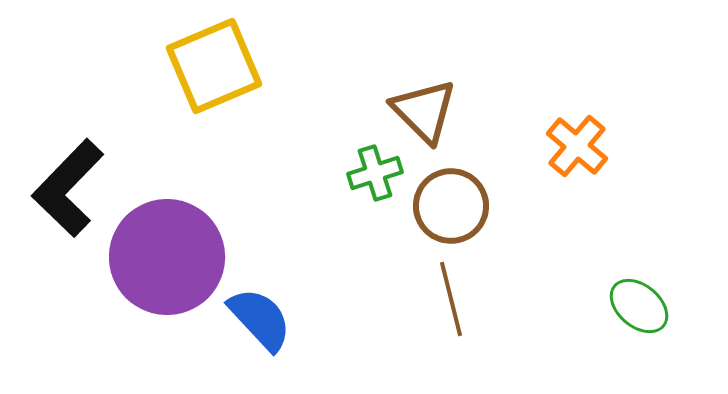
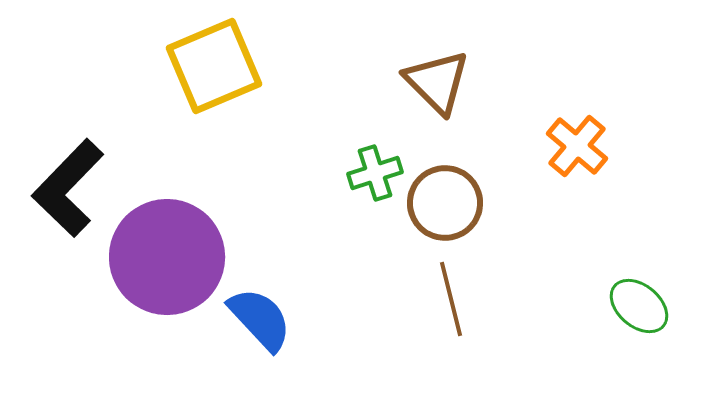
brown triangle: moved 13 px right, 29 px up
brown circle: moved 6 px left, 3 px up
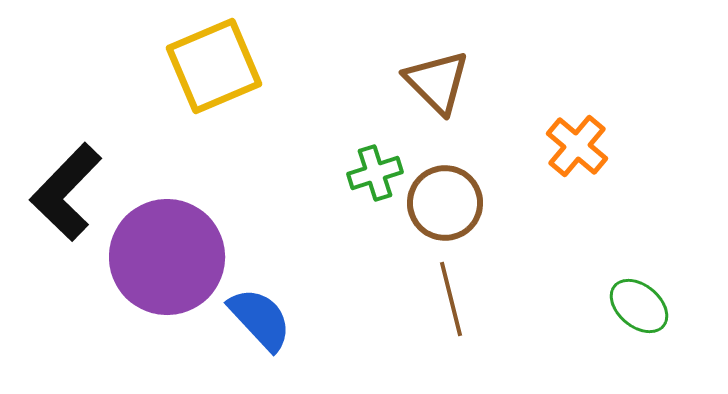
black L-shape: moved 2 px left, 4 px down
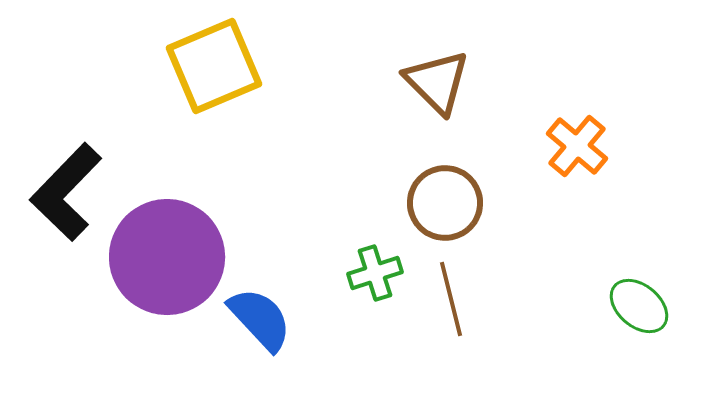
green cross: moved 100 px down
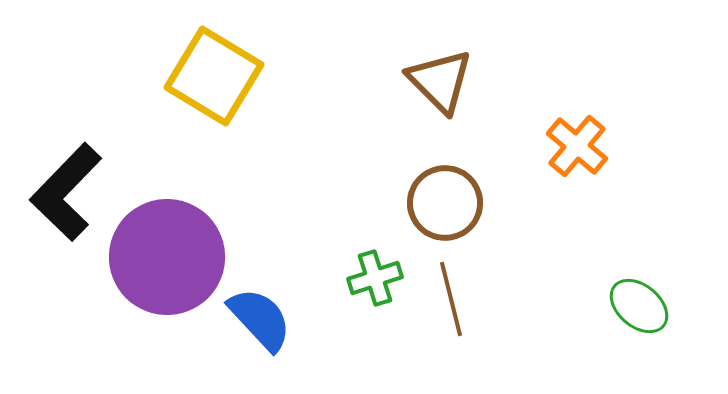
yellow square: moved 10 px down; rotated 36 degrees counterclockwise
brown triangle: moved 3 px right, 1 px up
green cross: moved 5 px down
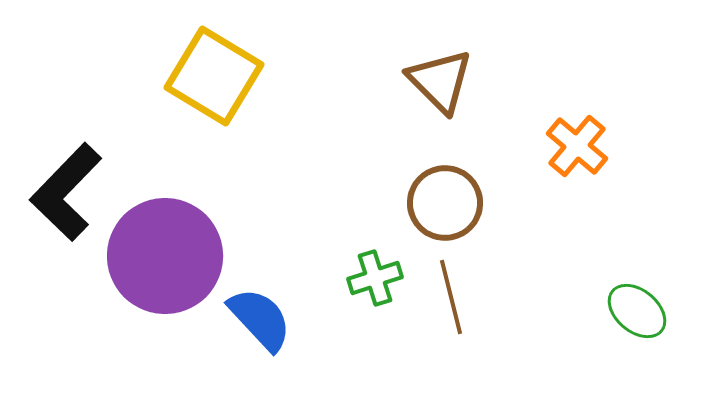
purple circle: moved 2 px left, 1 px up
brown line: moved 2 px up
green ellipse: moved 2 px left, 5 px down
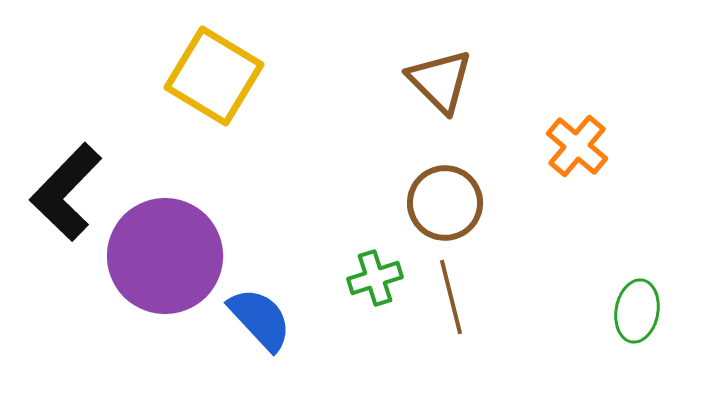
green ellipse: rotated 60 degrees clockwise
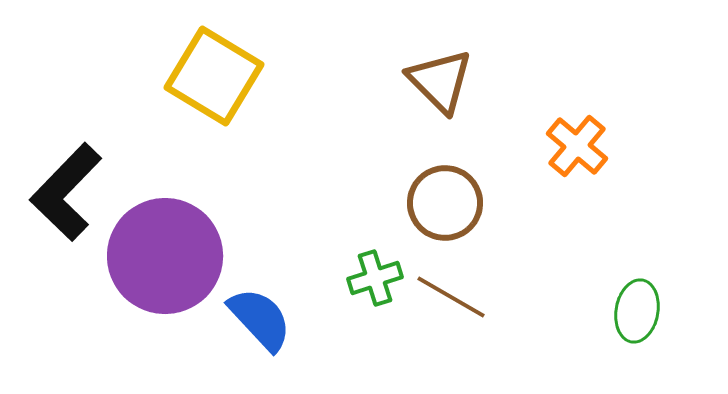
brown line: rotated 46 degrees counterclockwise
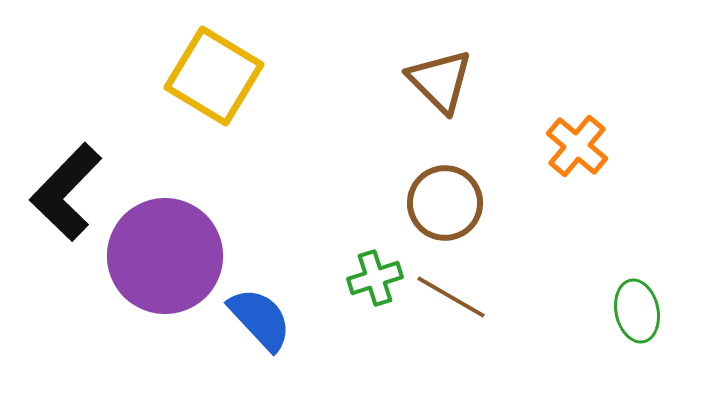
green ellipse: rotated 22 degrees counterclockwise
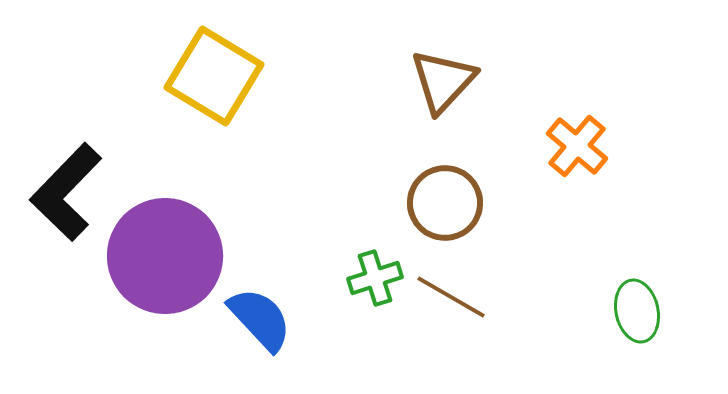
brown triangle: moved 3 px right; rotated 28 degrees clockwise
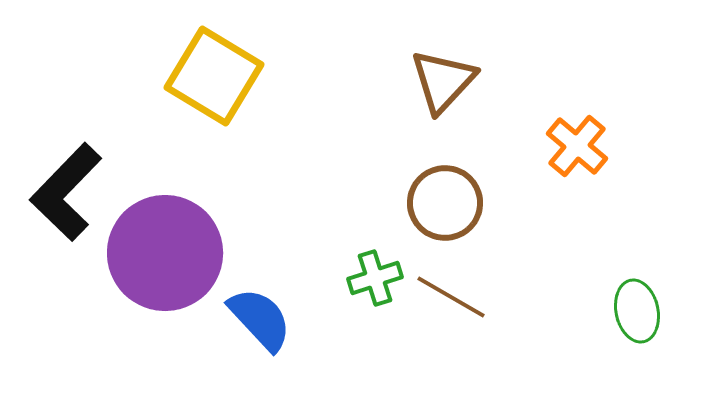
purple circle: moved 3 px up
